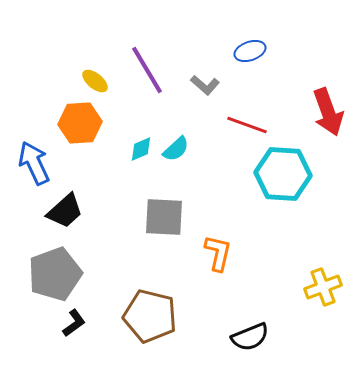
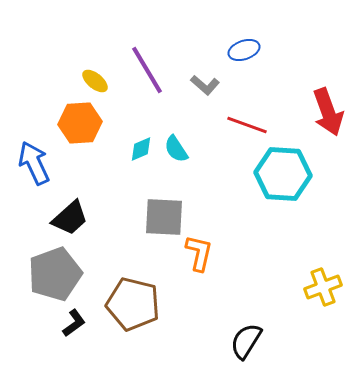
blue ellipse: moved 6 px left, 1 px up
cyan semicircle: rotated 100 degrees clockwise
black trapezoid: moved 5 px right, 7 px down
orange L-shape: moved 19 px left
brown pentagon: moved 17 px left, 12 px up
black semicircle: moved 4 px left, 4 px down; rotated 144 degrees clockwise
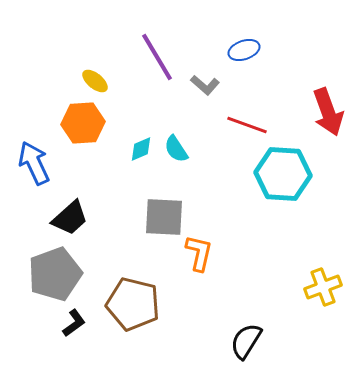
purple line: moved 10 px right, 13 px up
orange hexagon: moved 3 px right
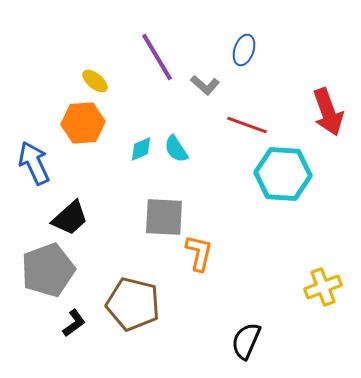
blue ellipse: rotated 52 degrees counterclockwise
gray pentagon: moved 7 px left, 4 px up
black semicircle: rotated 9 degrees counterclockwise
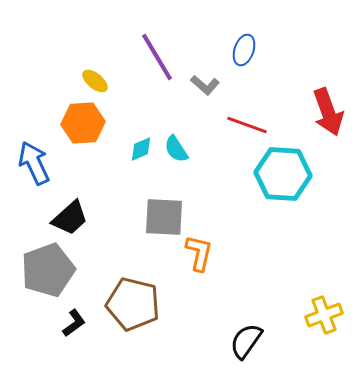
yellow cross: moved 1 px right, 28 px down
black semicircle: rotated 12 degrees clockwise
